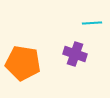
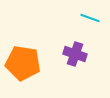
cyan line: moved 2 px left, 5 px up; rotated 24 degrees clockwise
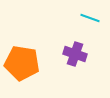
orange pentagon: moved 1 px left
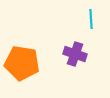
cyan line: moved 1 px right, 1 px down; rotated 66 degrees clockwise
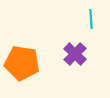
purple cross: rotated 25 degrees clockwise
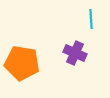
purple cross: moved 1 px up; rotated 20 degrees counterclockwise
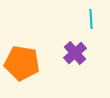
purple cross: rotated 25 degrees clockwise
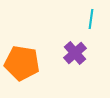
cyan line: rotated 12 degrees clockwise
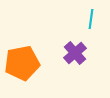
orange pentagon: rotated 20 degrees counterclockwise
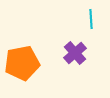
cyan line: rotated 12 degrees counterclockwise
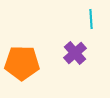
orange pentagon: rotated 12 degrees clockwise
